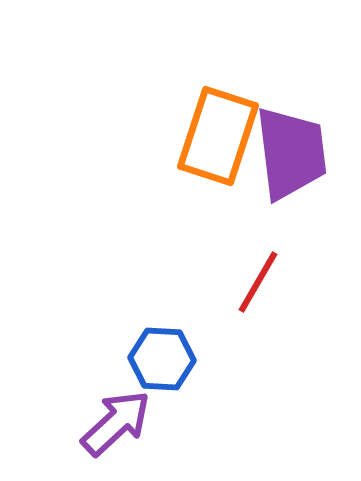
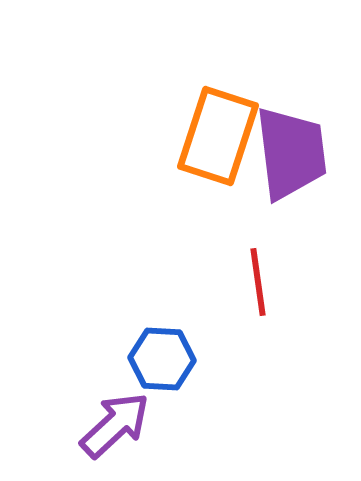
red line: rotated 38 degrees counterclockwise
purple arrow: moved 1 px left, 2 px down
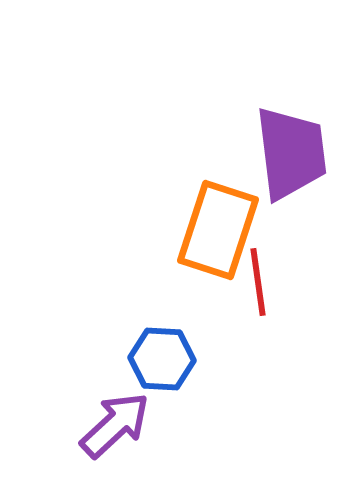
orange rectangle: moved 94 px down
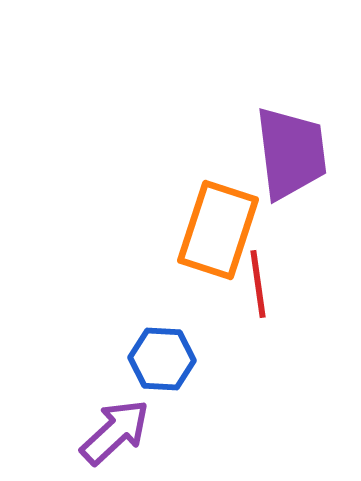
red line: moved 2 px down
purple arrow: moved 7 px down
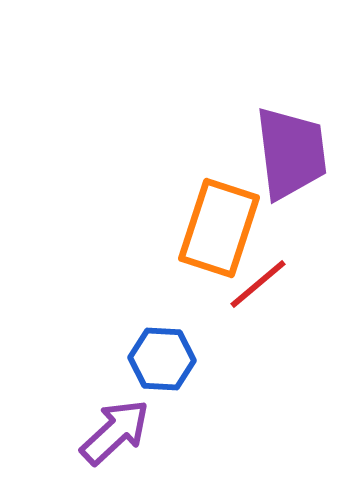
orange rectangle: moved 1 px right, 2 px up
red line: rotated 58 degrees clockwise
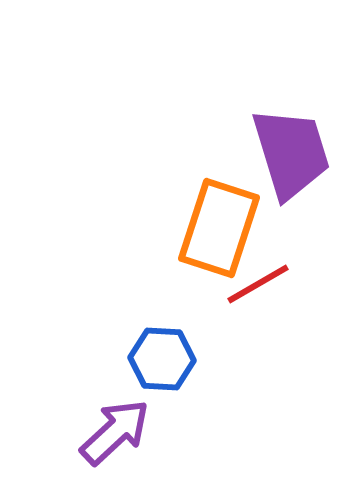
purple trapezoid: rotated 10 degrees counterclockwise
red line: rotated 10 degrees clockwise
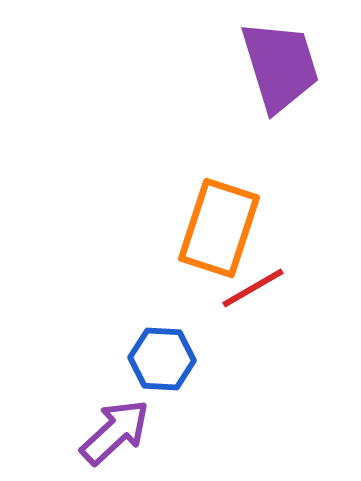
purple trapezoid: moved 11 px left, 87 px up
red line: moved 5 px left, 4 px down
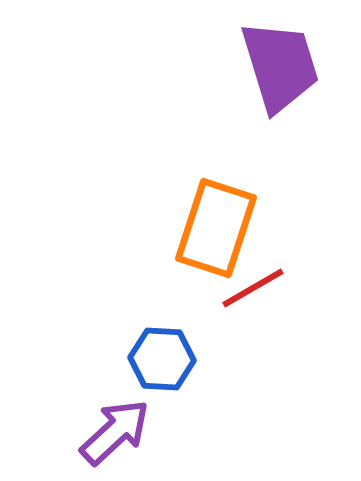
orange rectangle: moved 3 px left
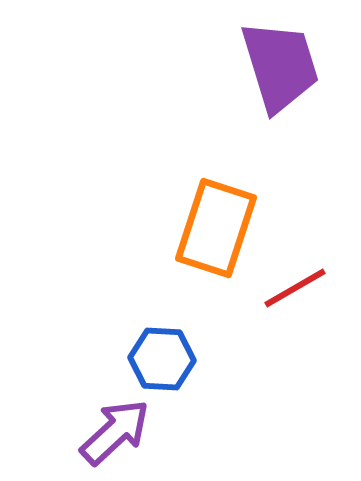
red line: moved 42 px right
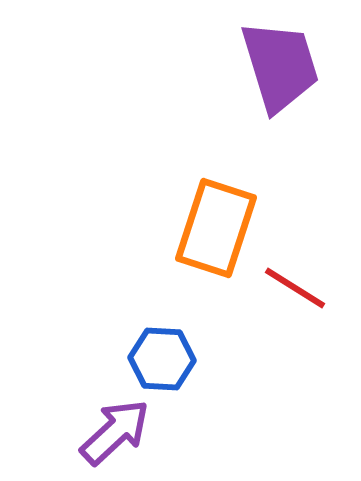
red line: rotated 62 degrees clockwise
